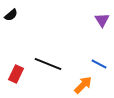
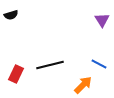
black semicircle: rotated 24 degrees clockwise
black line: moved 2 px right, 1 px down; rotated 36 degrees counterclockwise
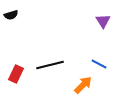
purple triangle: moved 1 px right, 1 px down
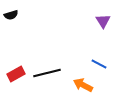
black line: moved 3 px left, 8 px down
red rectangle: rotated 36 degrees clockwise
orange arrow: rotated 108 degrees counterclockwise
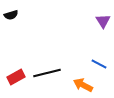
red rectangle: moved 3 px down
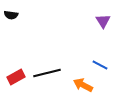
black semicircle: rotated 24 degrees clockwise
blue line: moved 1 px right, 1 px down
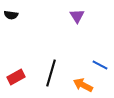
purple triangle: moved 26 px left, 5 px up
black line: moved 4 px right; rotated 60 degrees counterclockwise
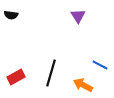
purple triangle: moved 1 px right
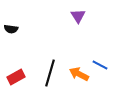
black semicircle: moved 14 px down
black line: moved 1 px left
orange arrow: moved 4 px left, 11 px up
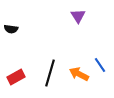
blue line: rotated 28 degrees clockwise
